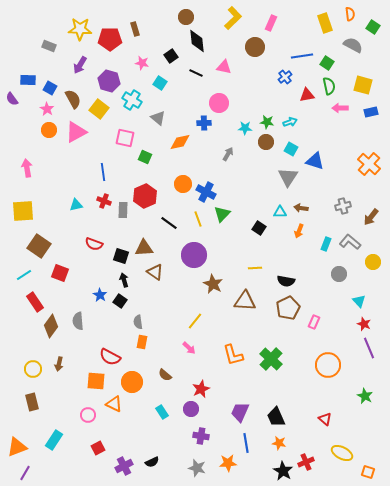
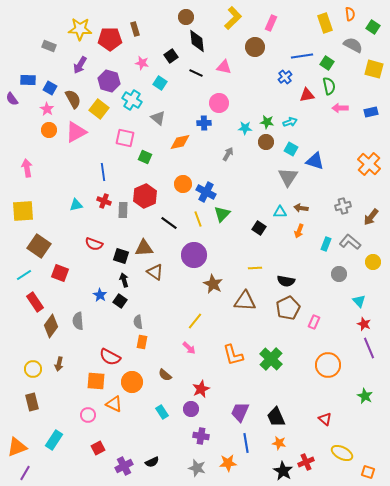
yellow square at (363, 85): moved 11 px right, 16 px up
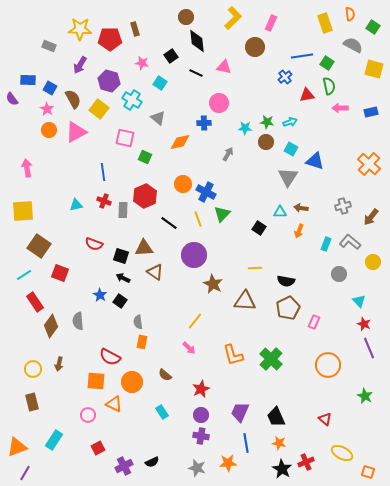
black arrow at (124, 280): moved 1 px left, 2 px up; rotated 48 degrees counterclockwise
purple circle at (191, 409): moved 10 px right, 6 px down
black star at (283, 471): moved 1 px left, 2 px up
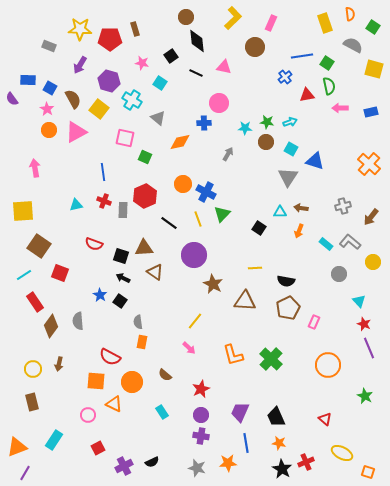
pink arrow at (27, 168): moved 8 px right
cyan rectangle at (326, 244): rotated 72 degrees counterclockwise
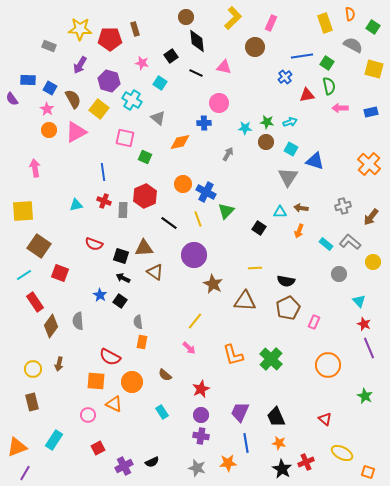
green triangle at (222, 214): moved 4 px right, 3 px up
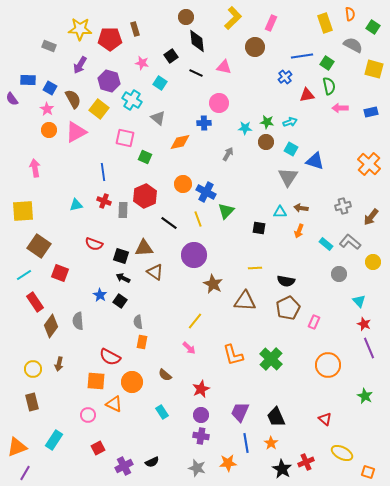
black square at (259, 228): rotated 24 degrees counterclockwise
orange star at (279, 443): moved 8 px left; rotated 24 degrees clockwise
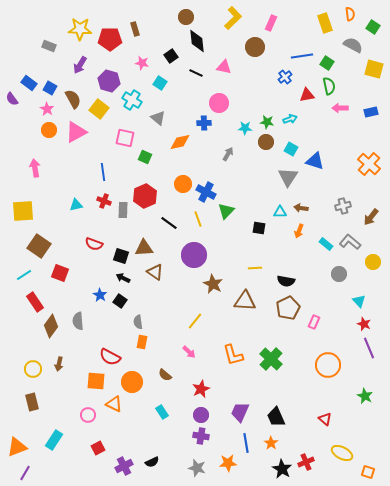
blue rectangle at (28, 80): moved 1 px right, 3 px down; rotated 35 degrees clockwise
cyan arrow at (290, 122): moved 3 px up
pink arrow at (189, 348): moved 4 px down
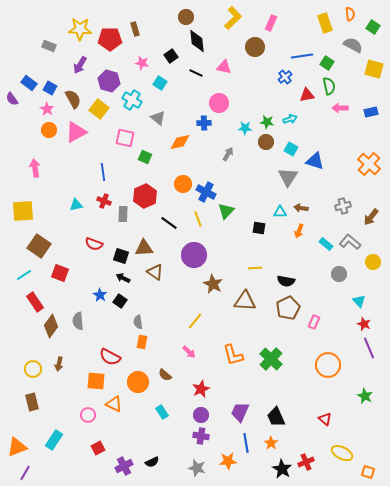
gray rectangle at (123, 210): moved 4 px down
orange circle at (132, 382): moved 6 px right
orange star at (228, 463): moved 2 px up
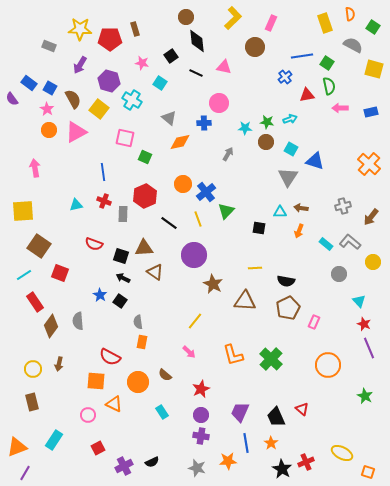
gray triangle at (158, 118): moved 11 px right
blue cross at (206, 192): rotated 24 degrees clockwise
red triangle at (325, 419): moved 23 px left, 10 px up
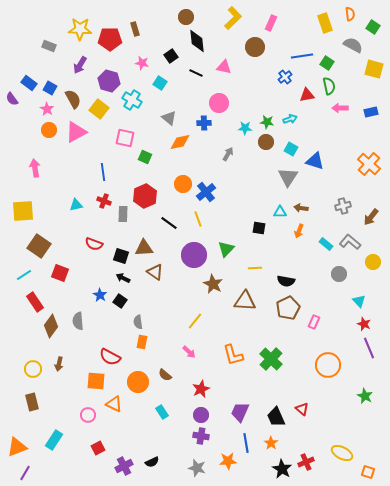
green triangle at (226, 211): moved 38 px down
